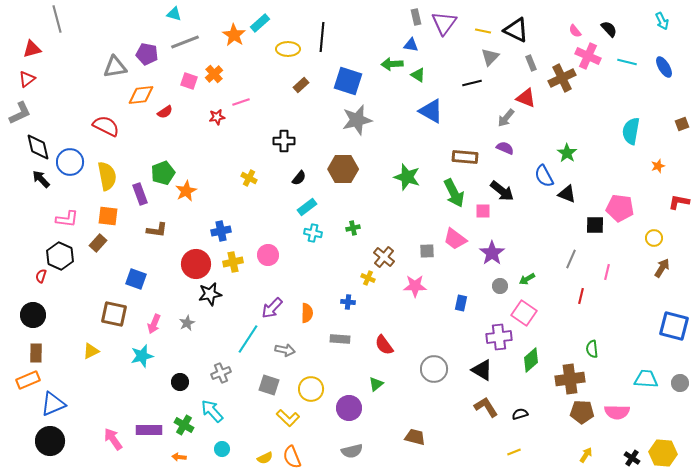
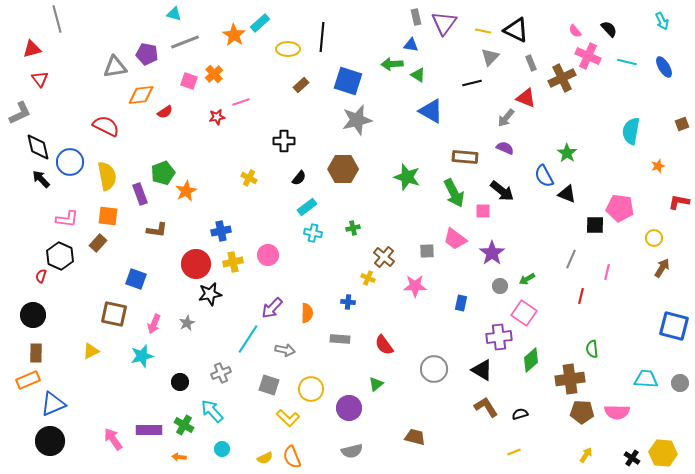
red triangle at (27, 79): moved 13 px right; rotated 30 degrees counterclockwise
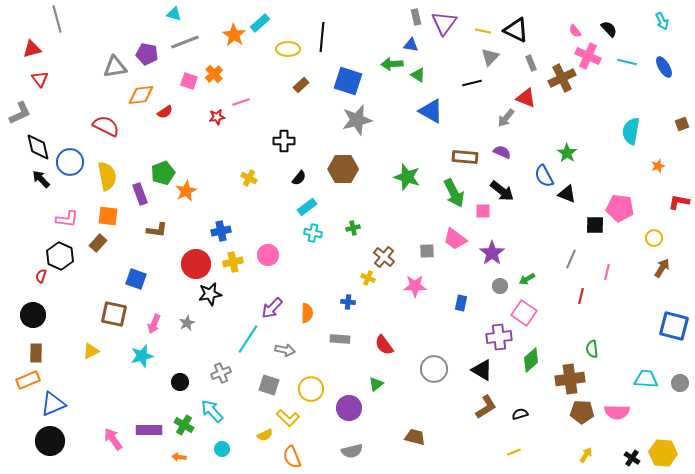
purple semicircle at (505, 148): moved 3 px left, 4 px down
brown L-shape at (486, 407): rotated 90 degrees clockwise
yellow semicircle at (265, 458): moved 23 px up
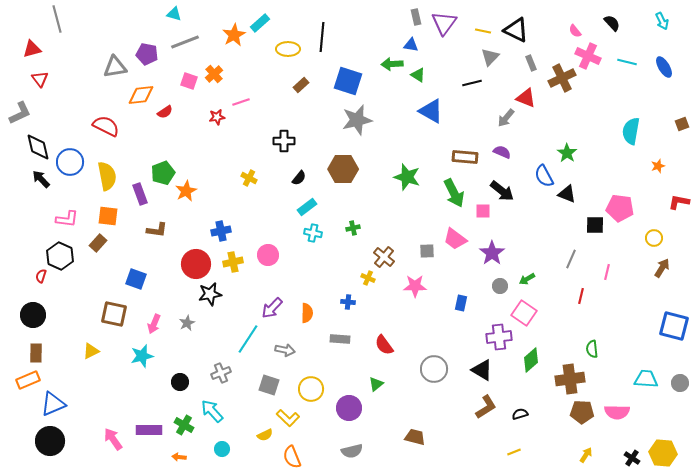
black semicircle at (609, 29): moved 3 px right, 6 px up
orange star at (234, 35): rotated 10 degrees clockwise
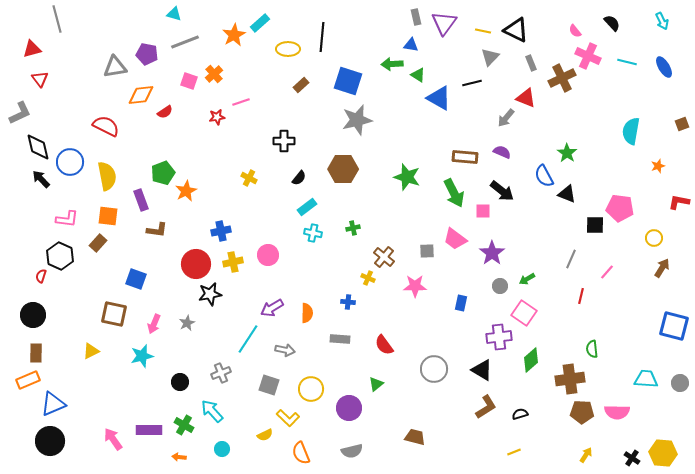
blue triangle at (431, 111): moved 8 px right, 13 px up
purple rectangle at (140, 194): moved 1 px right, 6 px down
pink line at (607, 272): rotated 28 degrees clockwise
purple arrow at (272, 308): rotated 15 degrees clockwise
orange semicircle at (292, 457): moved 9 px right, 4 px up
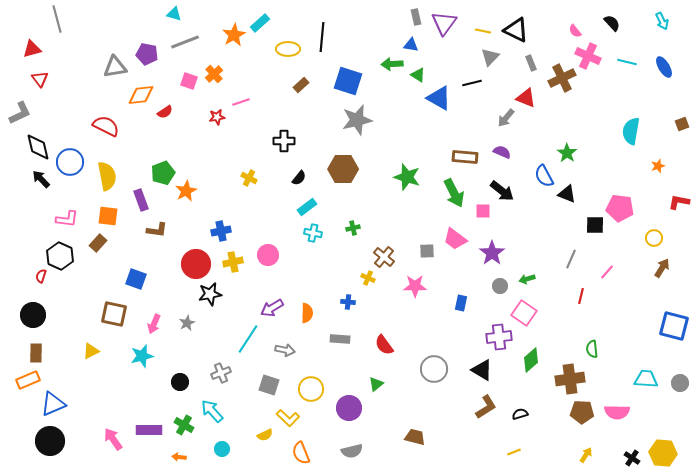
green arrow at (527, 279): rotated 14 degrees clockwise
